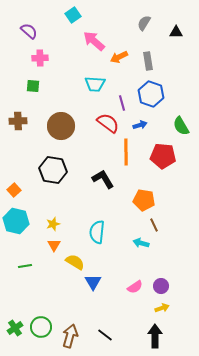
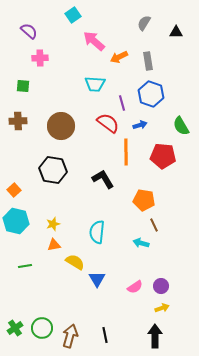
green square: moved 10 px left
orange triangle: rotated 48 degrees clockwise
blue triangle: moved 4 px right, 3 px up
green circle: moved 1 px right, 1 px down
black line: rotated 42 degrees clockwise
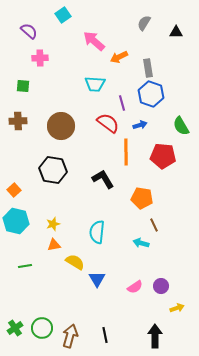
cyan square: moved 10 px left
gray rectangle: moved 7 px down
orange pentagon: moved 2 px left, 2 px up
yellow arrow: moved 15 px right
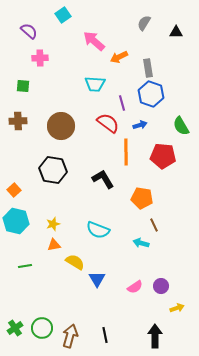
cyan semicircle: moved 1 px right, 2 px up; rotated 75 degrees counterclockwise
